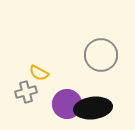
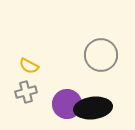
yellow semicircle: moved 10 px left, 7 px up
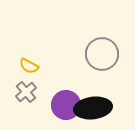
gray circle: moved 1 px right, 1 px up
gray cross: rotated 25 degrees counterclockwise
purple circle: moved 1 px left, 1 px down
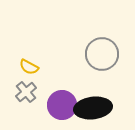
yellow semicircle: moved 1 px down
purple circle: moved 4 px left
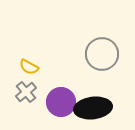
purple circle: moved 1 px left, 3 px up
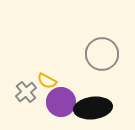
yellow semicircle: moved 18 px right, 14 px down
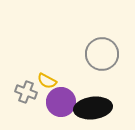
gray cross: rotated 30 degrees counterclockwise
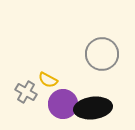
yellow semicircle: moved 1 px right, 1 px up
gray cross: rotated 10 degrees clockwise
purple circle: moved 2 px right, 2 px down
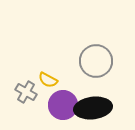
gray circle: moved 6 px left, 7 px down
purple circle: moved 1 px down
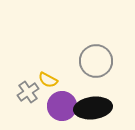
gray cross: moved 2 px right; rotated 25 degrees clockwise
purple circle: moved 1 px left, 1 px down
